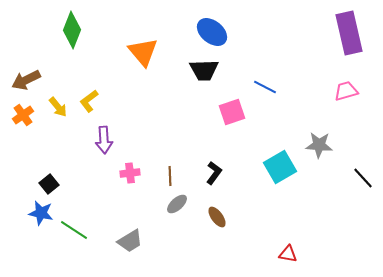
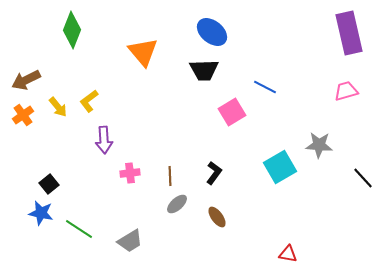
pink square: rotated 12 degrees counterclockwise
green line: moved 5 px right, 1 px up
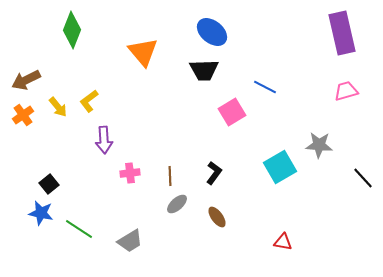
purple rectangle: moved 7 px left
red triangle: moved 5 px left, 12 px up
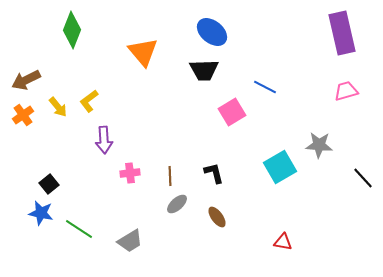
black L-shape: rotated 50 degrees counterclockwise
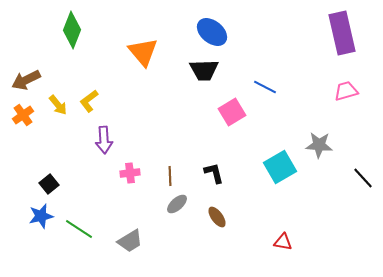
yellow arrow: moved 2 px up
blue star: moved 3 px down; rotated 25 degrees counterclockwise
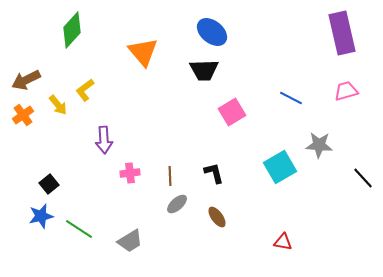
green diamond: rotated 21 degrees clockwise
blue line: moved 26 px right, 11 px down
yellow L-shape: moved 4 px left, 11 px up
